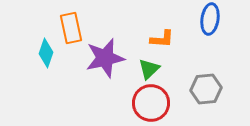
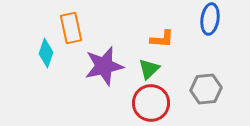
purple star: moved 1 px left, 8 px down
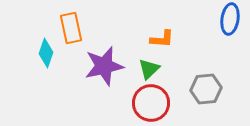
blue ellipse: moved 20 px right
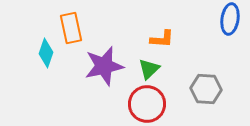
gray hexagon: rotated 8 degrees clockwise
red circle: moved 4 px left, 1 px down
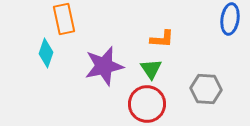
orange rectangle: moved 7 px left, 9 px up
green triangle: moved 2 px right; rotated 20 degrees counterclockwise
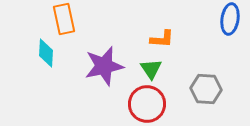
cyan diamond: rotated 16 degrees counterclockwise
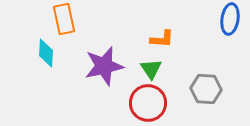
red circle: moved 1 px right, 1 px up
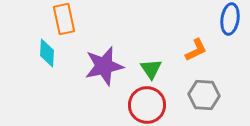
orange L-shape: moved 34 px right, 11 px down; rotated 30 degrees counterclockwise
cyan diamond: moved 1 px right
gray hexagon: moved 2 px left, 6 px down
red circle: moved 1 px left, 2 px down
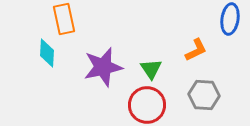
purple star: moved 1 px left, 1 px down
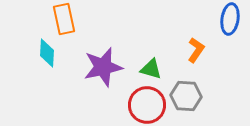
orange L-shape: rotated 30 degrees counterclockwise
green triangle: rotated 40 degrees counterclockwise
gray hexagon: moved 18 px left, 1 px down
